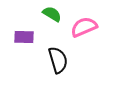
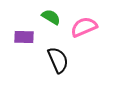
green semicircle: moved 1 px left, 3 px down
black semicircle: rotated 8 degrees counterclockwise
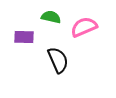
green semicircle: rotated 18 degrees counterclockwise
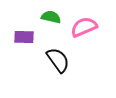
black semicircle: rotated 12 degrees counterclockwise
